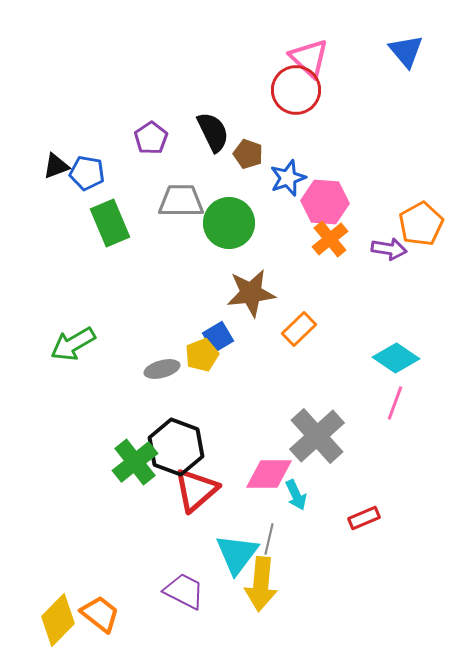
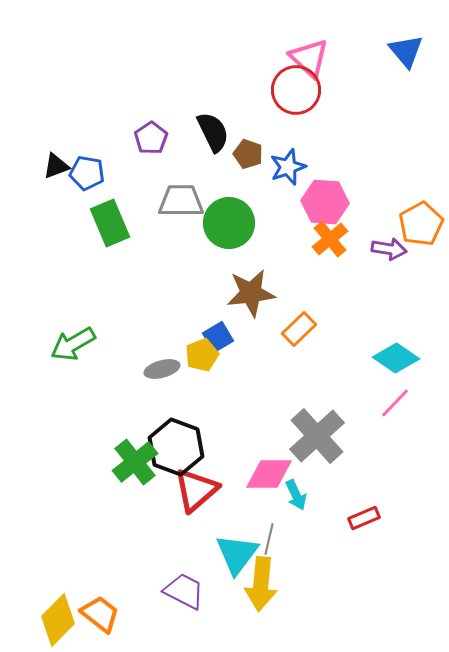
blue star: moved 11 px up
pink line: rotated 24 degrees clockwise
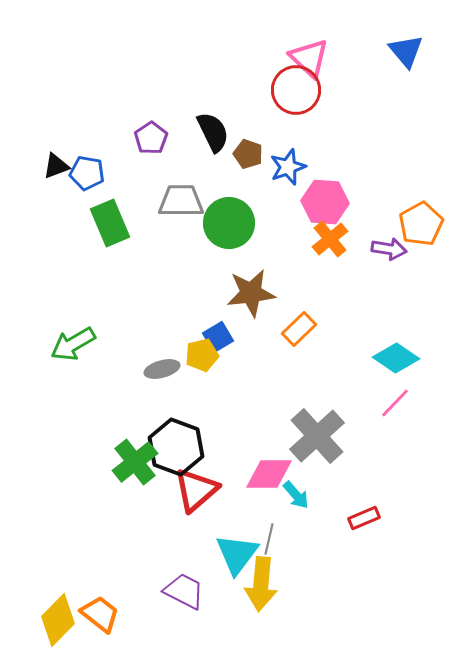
yellow pentagon: rotated 8 degrees clockwise
cyan arrow: rotated 16 degrees counterclockwise
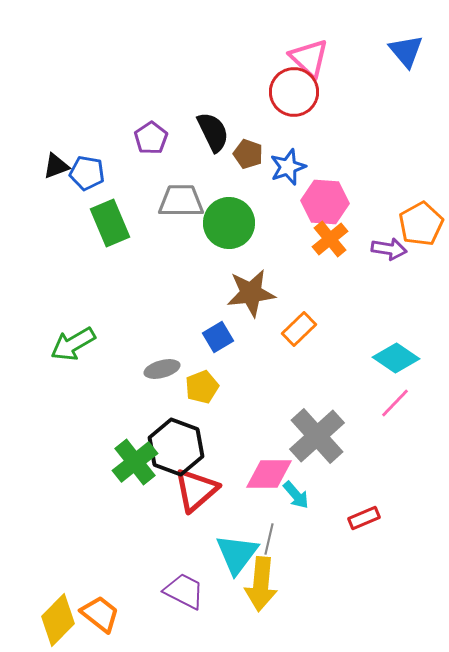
red circle: moved 2 px left, 2 px down
yellow pentagon: moved 32 px down; rotated 8 degrees counterclockwise
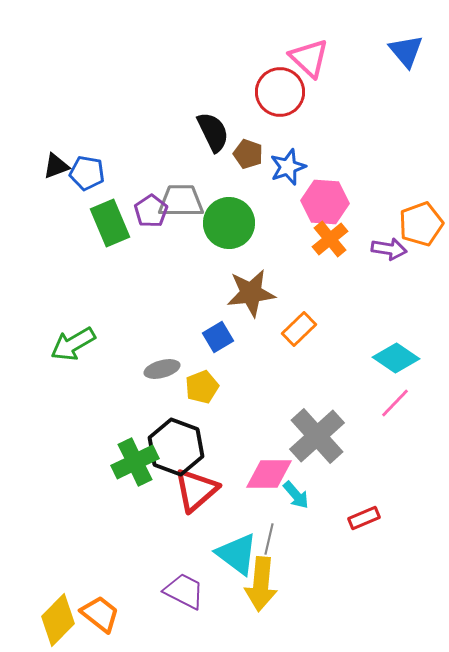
red circle: moved 14 px left
purple pentagon: moved 73 px down
orange pentagon: rotated 9 degrees clockwise
green cross: rotated 12 degrees clockwise
cyan triangle: rotated 30 degrees counterclockwise
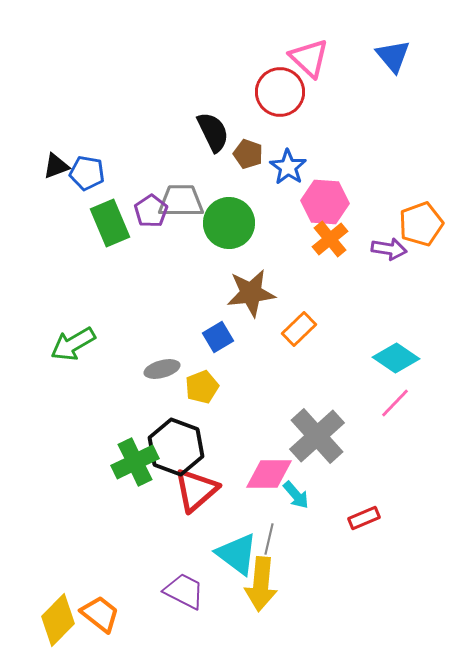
blue triangle: moved 13 px left, 5 px down
blue star: rotated 18 degrees counterclockwise
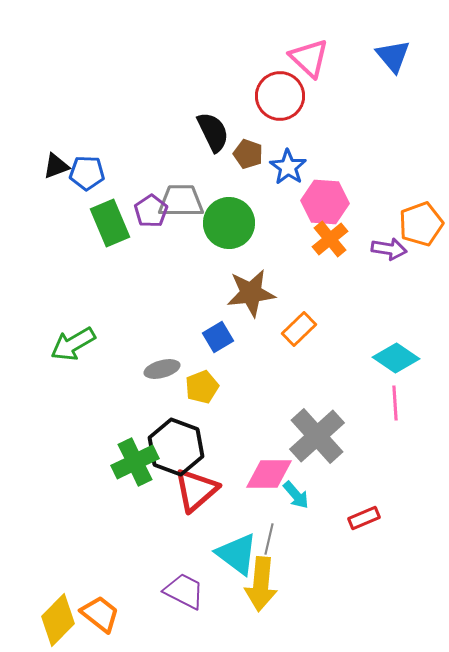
red circle: moved 4 px down
blue pentagon: rotated 8 degrees counterclockwise
pink line: rotated 48 degrees counterclockwise
